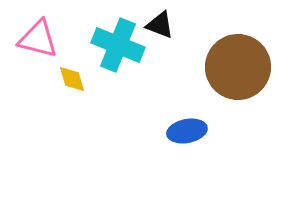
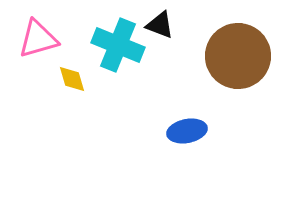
pink triangle: rotated 30 degrees counterclockwise
brown circle: moved 11 px up
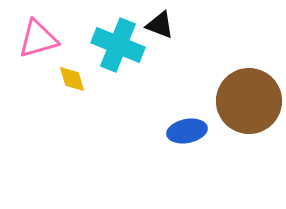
brown circle: moved 11 px right, 45 px down
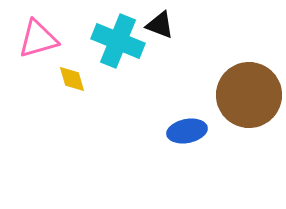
cyan cross: moved 4 px up
brown circle: moved 6 px up
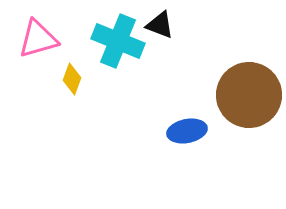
yellow diamond: rotated 36 degrees clockwise
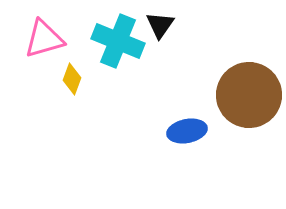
black triangle: rotated 44 degrees clockwise
pink triangle: moved 6 px right
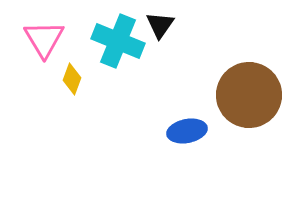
pink triangle: rotated 45 degrees counterclockwise
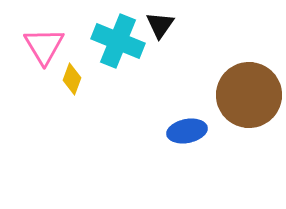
pink triangle: moved 7 px down
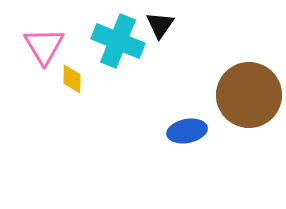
yellow diamond: rotated 20 degrees counterclockwise
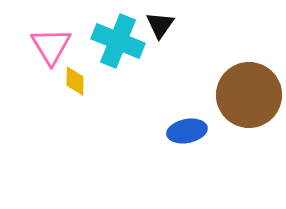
pink triangle: moved 7 px right
yellow diamond: moved 3 px right, 2 px down
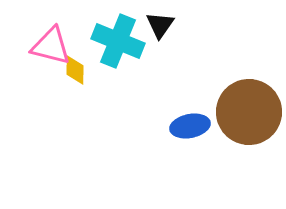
pink triangle: rotated 45 degrees counterclockwise
yellow diamond: moved 11 px up
brown circle: moved 17 px down
blue ellipse: moved 3 px right, 5 px up
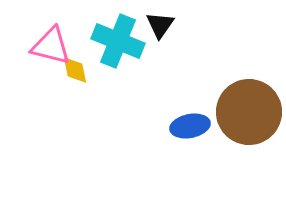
yellow diamond: rotated 12 degrees counterclockwise
